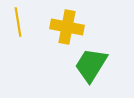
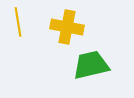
green trapezoid: rotated 45 degrees clockwise
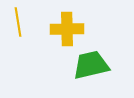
yellow cross: moved 2 px down; rotated 12 degrees counterclockwise
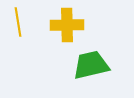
yellow cross: moved 4 px up
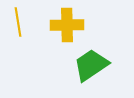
green trapezoid: rotated 21 degrees counterclockwise
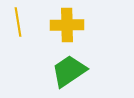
green trapezoid: moved 22 px left, 6 px down
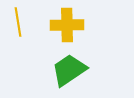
green trapezoid: moved 1 px up
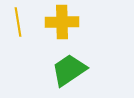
yellow cross: moved 5 px left, 3 px up
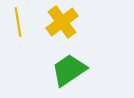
yellow cross: rotated 36 degrees counterclockwise
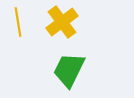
green trapezoid: rotated 30 degrees counterclockwise
